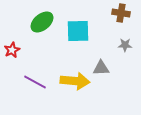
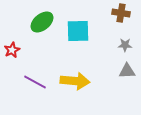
gray triangle: moved 26 px right, 3 px down
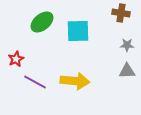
gray star: moved 2 px right
red star: moved 4 px right, 9 px down
